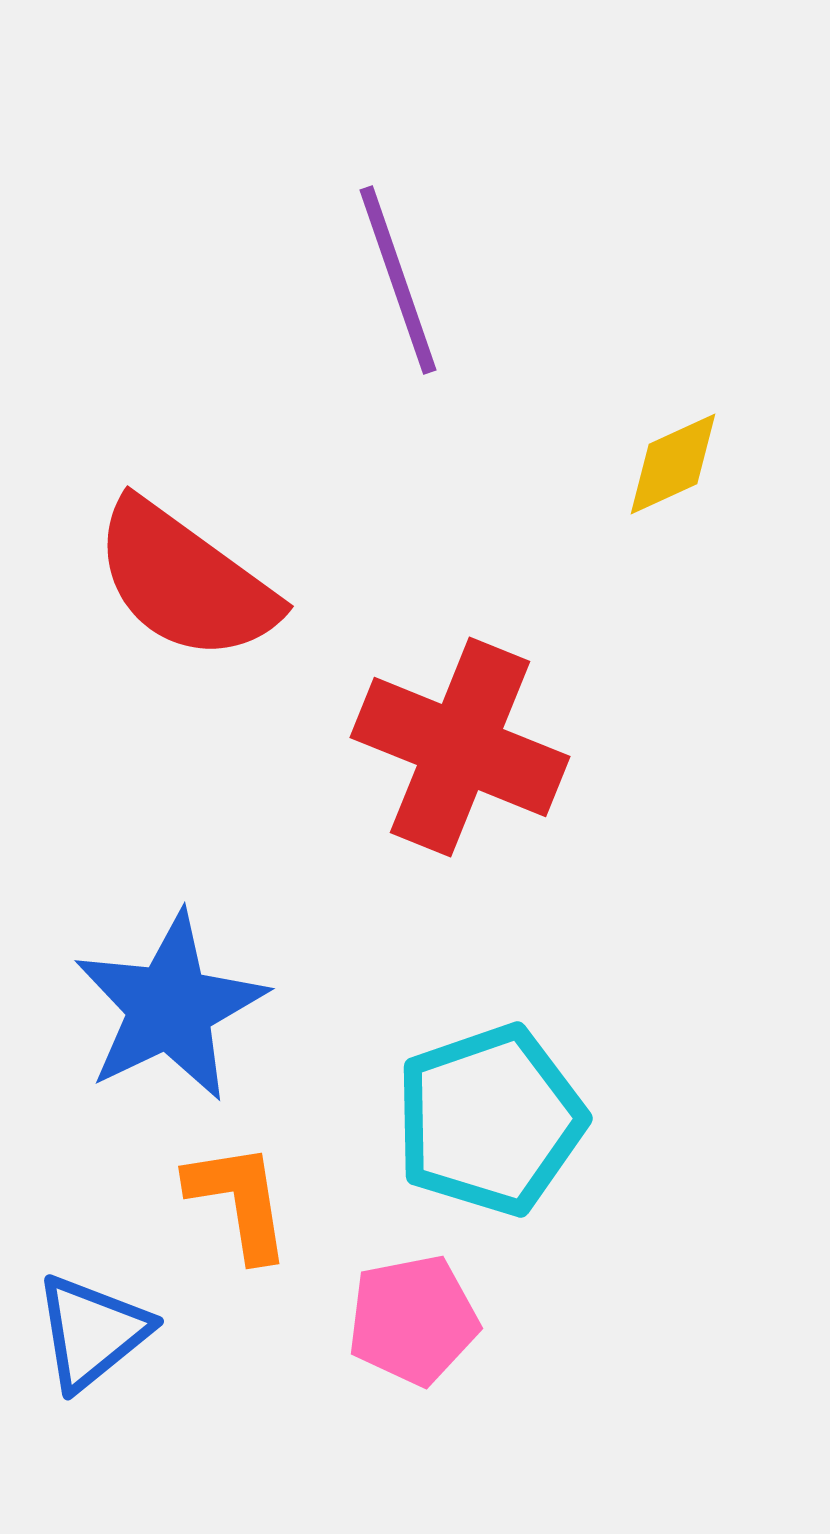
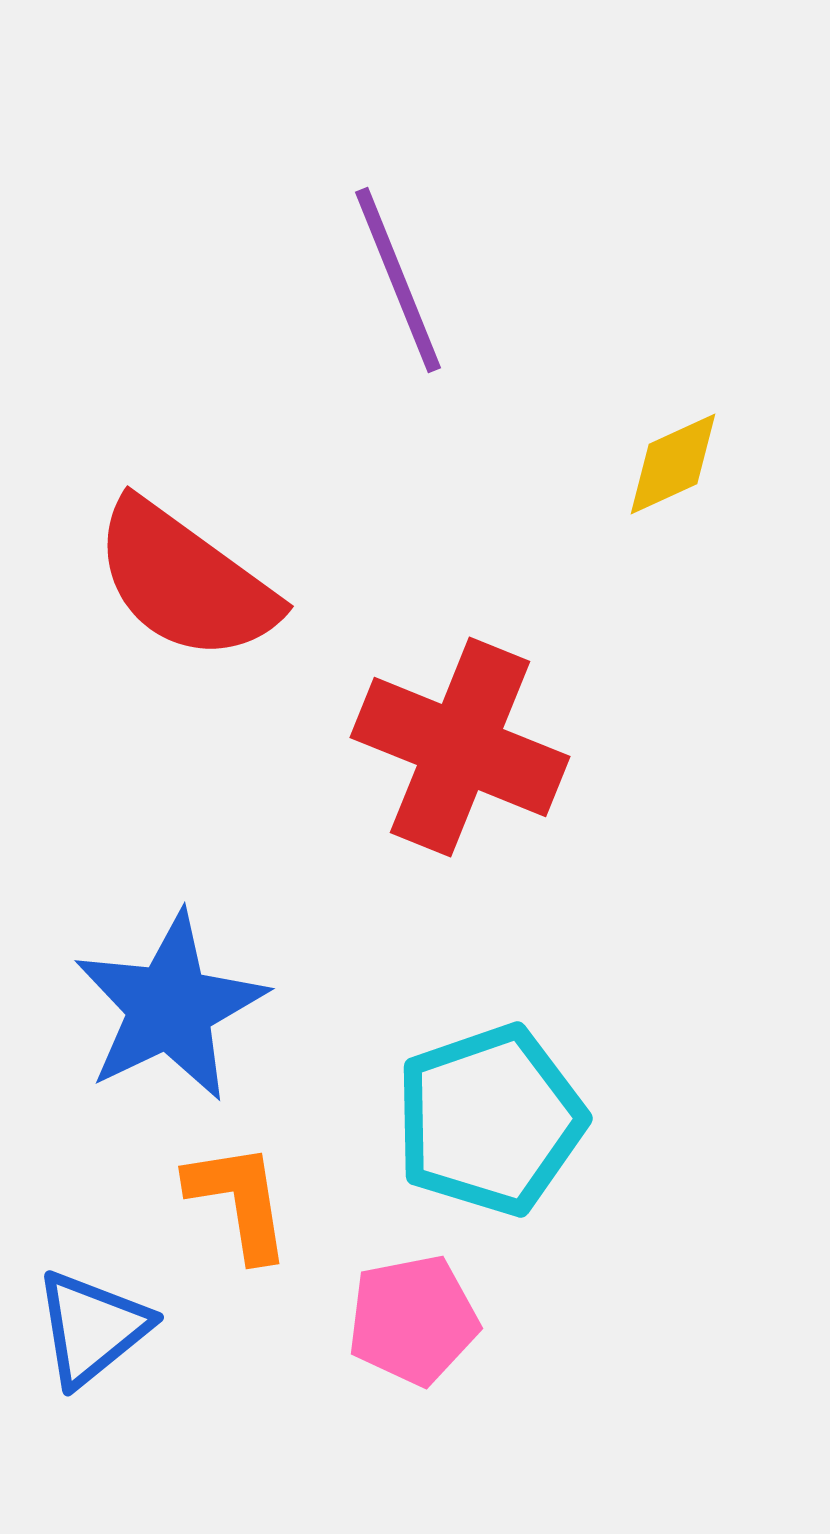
purple line: rotated 3 degrees counterclockwise
blue triangle: moved 4 px up
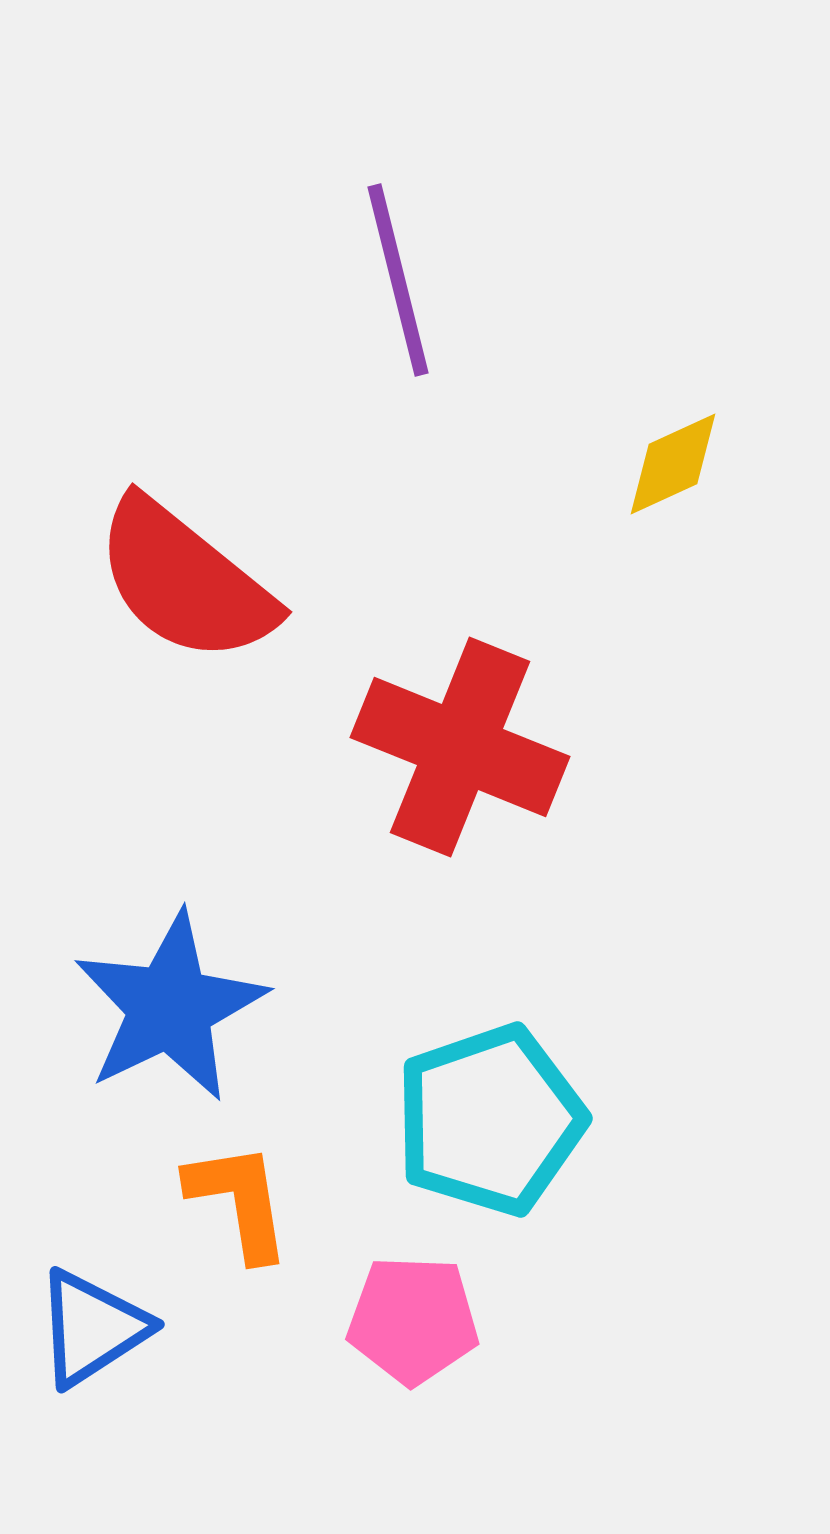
purple line: rotated 8 degrees clockwise
red semicircle: rotated 3 degrees clockwise
pink pentagon: rotated 13 degrees clockwise
blue triangle: rotated 6 degrees clockwise
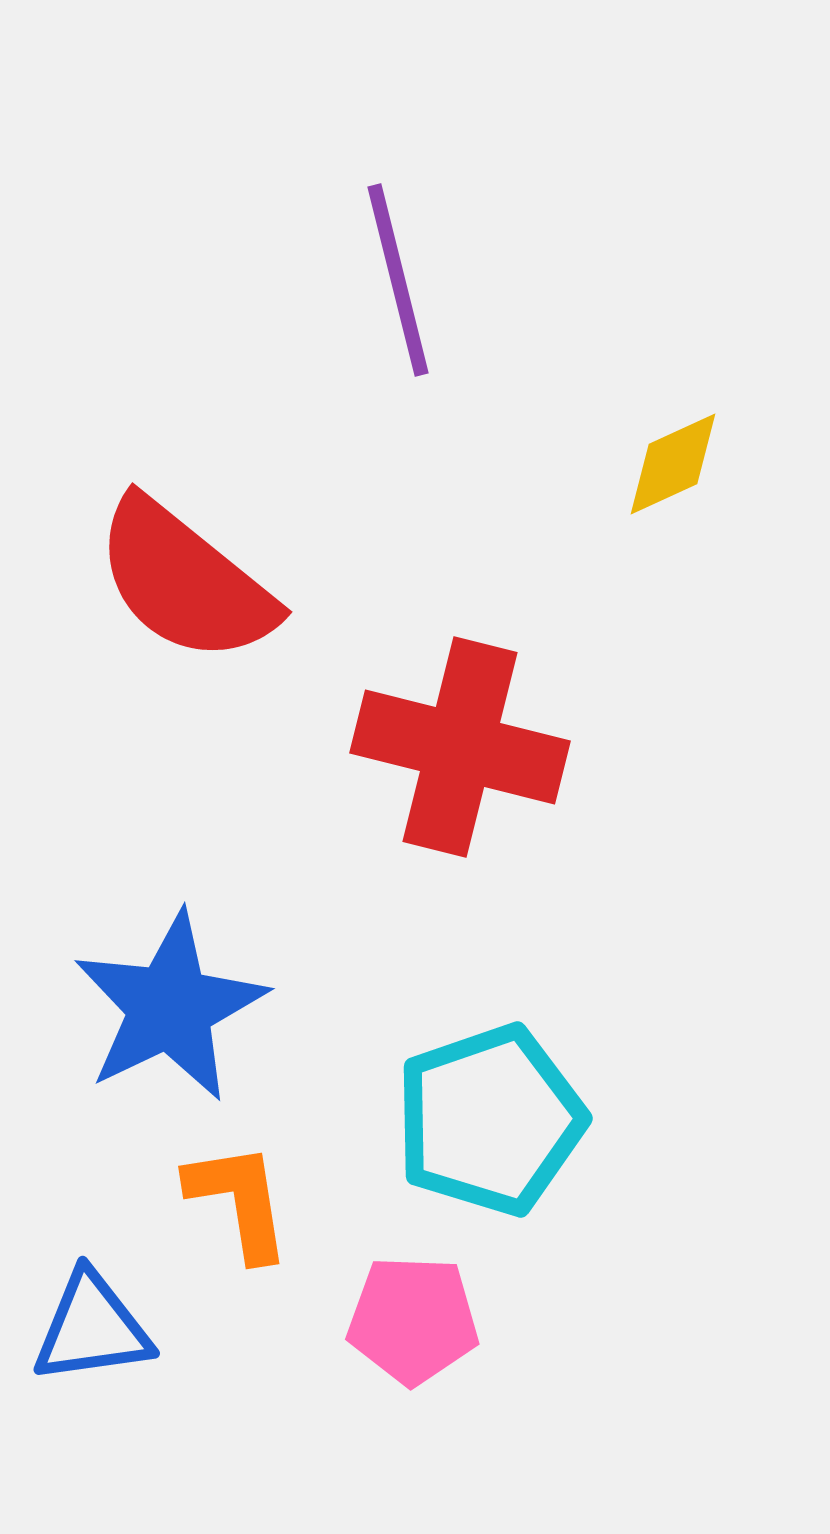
red cross: rotated 8 degrees counterclockwise
blue triangle: rotated 25 degrees clockwise
